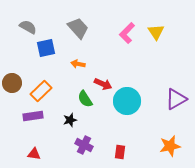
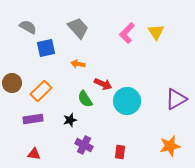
purple rectangle: moved 3 px down
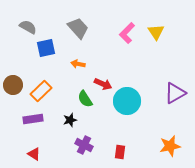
brown circle: moved 1 px right, 2 px down
purple triangle: moved 1 px left, 6 px up
red triangle: rotated 24 degrees clockwise
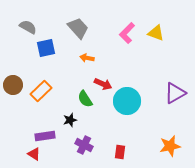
yellow triangle: moved 1 px down; rotated 36 degrees counterclockwise
orange arrow: moved 9 px right, 6 px up
purple rectangle: moved 12 px right, 17 px down
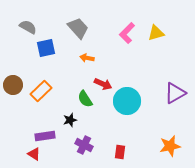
yellow triangle: rotated 36 degrees counterclockwise
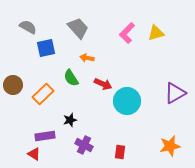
orange rectangle: moved 2 px right, 3 px down
green semicircle: moved 14 px left, 21 px up
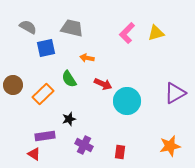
gray trapezoid: moved 6 px left; rotated 35 degrees counterclockwise
green semicircle: moved 2 px left, 1 px down
black star: moved 1 px left, 1 px up
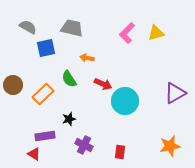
cyan circle: moved 2 px left
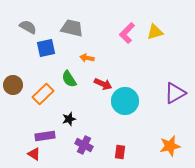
yellow triangle: moved 1 px left, 1 px up
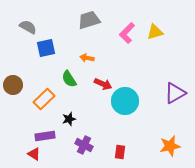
gray trapezoid: moved 17 px right, 8 px up; rotated 30 degrees counterclockwise
orange rectangle: moved 1 px right, 5 px down
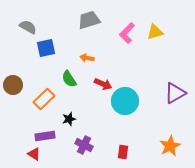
orange star: rotated 15 degrees counterclockwise
red rectangle: moved 3 px right
